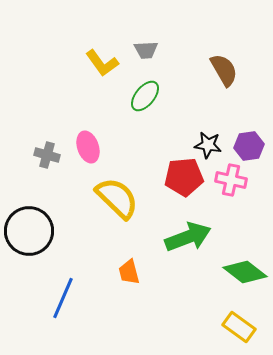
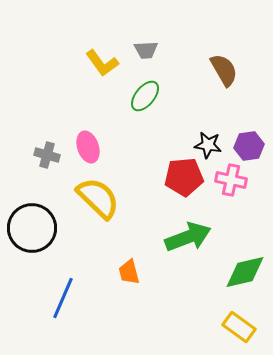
yellow semicircle: moved 19 px left
black circle: moved 3 px right, 3 px up
green diamond: rotated 51 degrees counterclockwise
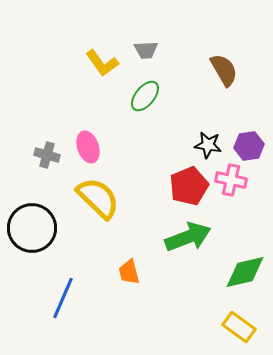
red pentagon: moved 5 px right, 9 px down; rotated 18 degrees counterclockwise
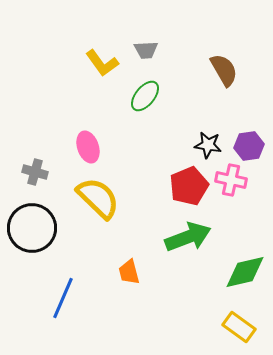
gray cross: moved 12 px left, 17 px down
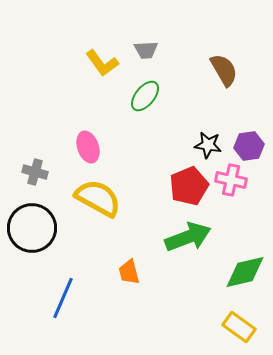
yellow semicircle: rotated 15 degrees counterclockwise
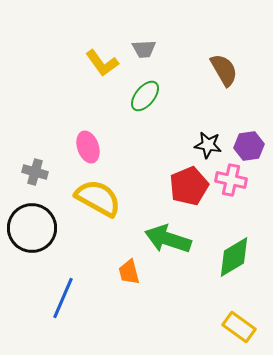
gray trapezoid: moved 2 px left, 1 px up
green arrow: moved 20 px left, 2 px down; rotated 141 degrees counterclockwise
green diamond: moved 11 px left, 15 px up; rotated 18 degrees counterclockwise
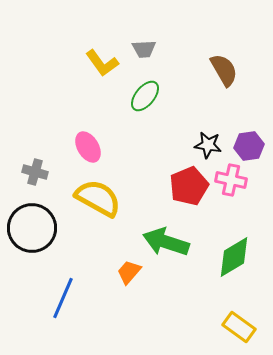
pink ellipse: rotated 12 degrees counterclockwise
green arrow: moved 2 px left, 3 px down
orange trapezoid: rotated 56 degrees clockwise
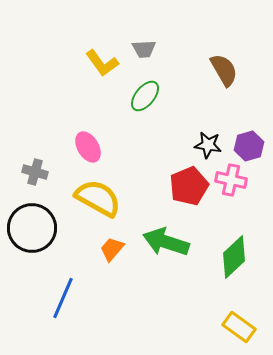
purple hexagon: rotated 8 degrees counterclockwise
green diamond: rotated 12 degrees counterclockwise
orange trapezoid: moved 17 px left, 23 px up
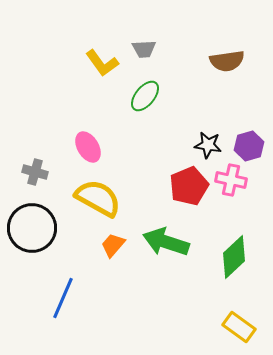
brown semicircle: moved 3 px right, 9 px up; rotated 112 degrees clockwise
orange trapezoid: moved 1 px right, 4 px up
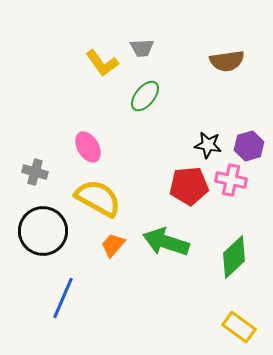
gray trapezoid: moved 2 px left, 1 px up
red pentagon: rotated 18 degrees clockwise
black circle: moved 11 px right, 3 px down
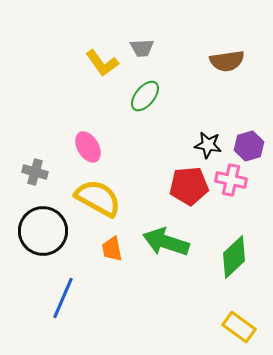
orange trapezoid: moved 1 px left, 4 px down; rotated 52 degrees counterclockwise
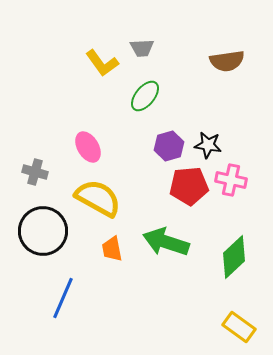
purple hexagon: moved 80 px left
